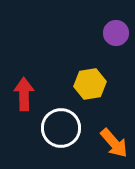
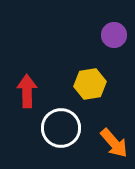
purple circle: moved 2 px left, 2 px down
red arrow: moved 3 px right, 3 px up
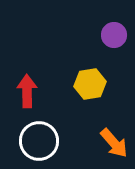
white circle: moved 22 px left, 13 px down
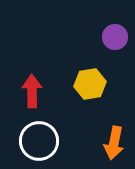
purple circle: moved 1 px right, 2 px down
red arrow: moved 5 px right
orange arrow: rotated 52 degrees clockwise
